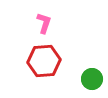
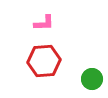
pink L-shape: rotated 70 degrees clockwise
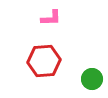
pink L-shape: moved 7 px right, 5 px up
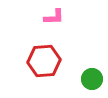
pink L-shape: moved 3 px right, 1 px up
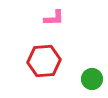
pink L-shape: moved 1 px down
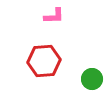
pink L-shape: moved 2 px up
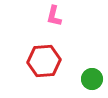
pink L-shape: rotated 105 degrees clockwise
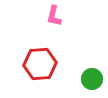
red hexagon: moved 4 px left, 3 px down
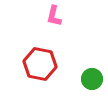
red hexagon: rotated 16 degrees clockwise
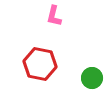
green circle: moved 1 px up
